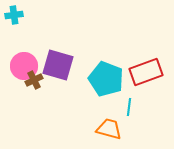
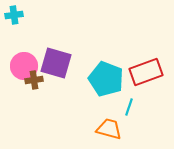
purple square: moved 2 px left, 2 px up
brown cross: rotated 18 degrees clockwise
cyan line: rotated 12 degrees clockwise
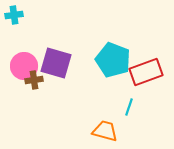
cyan pentagon: moved 7 px right, 19 px up
orange trapezoid: moved 4 px left, 2 px down
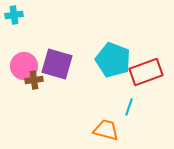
purple square: moved 1 px right, 1 px down
orange trapezoid: moved 1 px right, 1 px up
